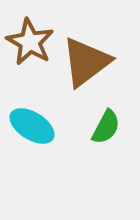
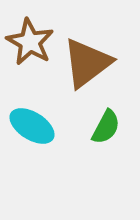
brown triangle: moved 1 px right, 1 px down
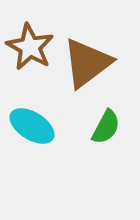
brown star: moved 5 px down
